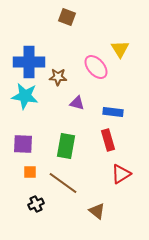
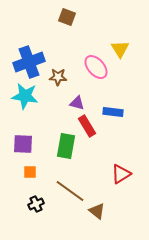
blue cross: rotated 20 degrees counterclockwise
red rectangle: moved 21 px left, 14 px up; rotated 15 degrees counterclockwise
brown line: moved 7 px right, 8 px down
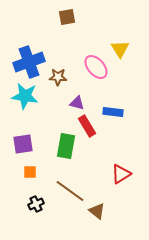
brown square: rotated 30 degrees counterclockwise
purple square: rotated 10 degrees counterclockwise
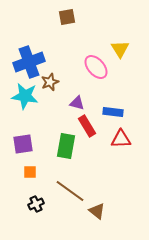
brown star: moved 8 px left, 5 px down; rotated 24 degrees counterclockwise
red triangle: moved 35 px up; rotated 30 degrees clockwise
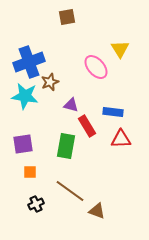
purple triangle: moved 6 px left, 2 px down
brown triangle: rotated 18 degrees counterclockwise
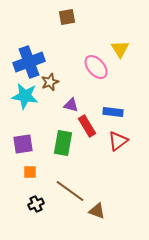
red triangle: moved 3 px left, 2 px down; rotated 35 degrees counterclockwise
green rectangle: moved 3 px left, 3 px up
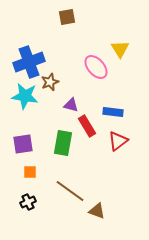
black cross: moved 8 px left, 2 px up
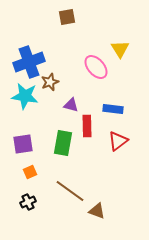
blue rectangle: moved 3 px up
red rectangle: rotated 30 degrees clockwise
orange square: rotated 24 degrees counterclockwise
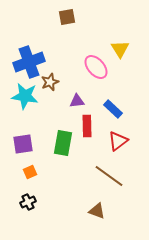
purple triangle: moved 6 px right, 4 px up; rotated 21 degrees counterclockwise
blue rectangle: rotated 36 degrees clockwise
brown line: moved 39 px right, 15 px up
